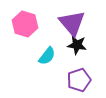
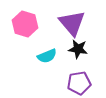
black star: moved 1 px right, 4 px down
cyan semicircle: rotated 30 degrees clockwise
purple pentagon: moved 3 px down; rotated 10 degrees clockwise
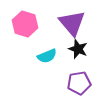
black star: rotated 12 degrees clockwise
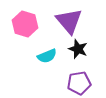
purple triangle: moved 3 px left, 2 px up
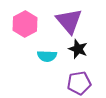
pink hexagon: rotated 15 degrees clockwise
cyan semicircle: rotated 24 degrees clockwise
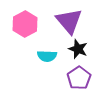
purple pentagon: moved 5 px up; rotated 25 degrees counterclockwise
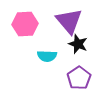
pink hexagon: rotated 25 degrees clockwise
black star: moved 5 px up
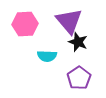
black star: moved 2 px up
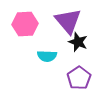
purple triangle: moved 1 px left
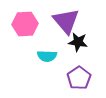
purple triangle: moved 2 px left
black star: rotated 12 degrees counterclockwise
